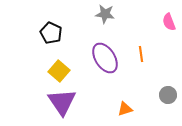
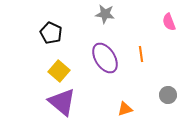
purple triangle: rotated 16 degrees counterclockwise
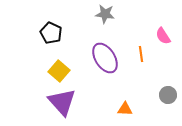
pink semicircle: moved 6 px left, 14 px down; rotated 12 degrees counterclockwise
purple triangle: rotated 8 degrees clockwise
orange triangle: rotated 21 degrees clockwise
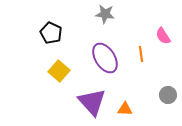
purple triangle: moved 30 px right
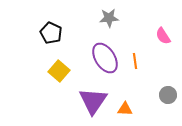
gray star: moved 4 px right, 4 px down; rotated 12 degrees counterclockwise
orange line: moved 6 px left, 7 px down
purple triangle: moved 1 px right, 1 px up; rotated 16 degrees clockwise
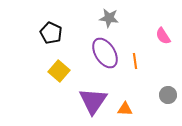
gray star: rotated 12 degrees clockwise
purple ellipse: moved 5 px up
